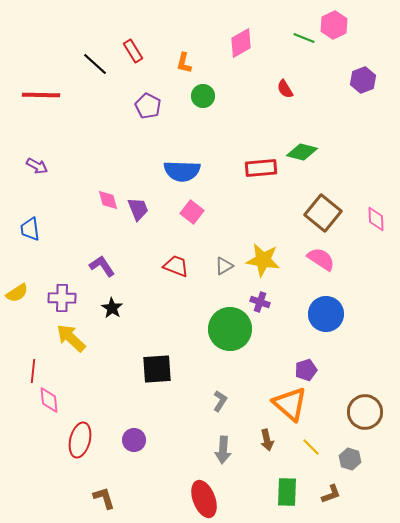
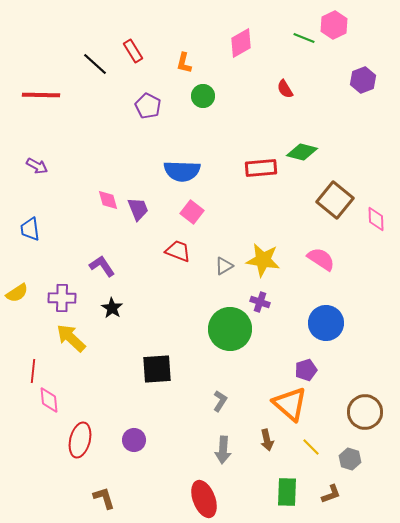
brown square at (323, 213): moved 12 px right, 13 px up
red trapezoid at (176, 266): moved 2 px right, 15 px up
blue circle at (326, 314): moved 9 px down
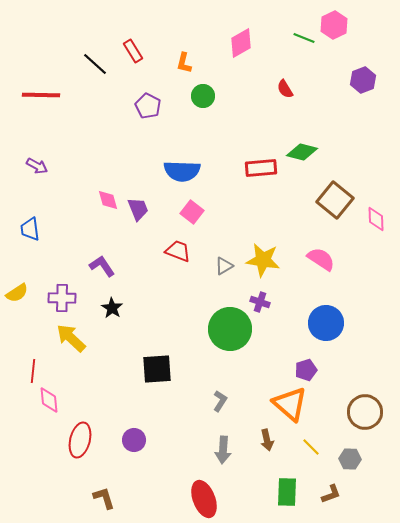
gray hexagon at (350, 459): rotated 15 degrees counterclockwise
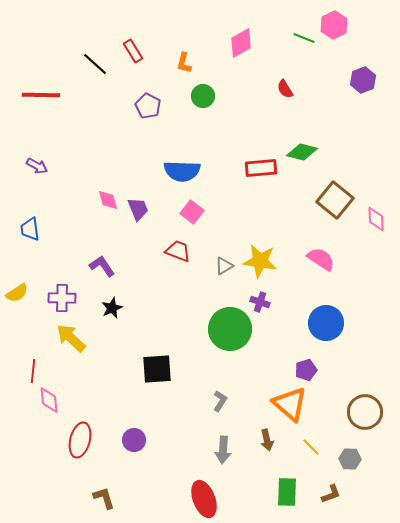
yellow star at (263, 260): moved 3 px left, 1 px down
black star at (112, 308): rotated 15 degrees clockwise
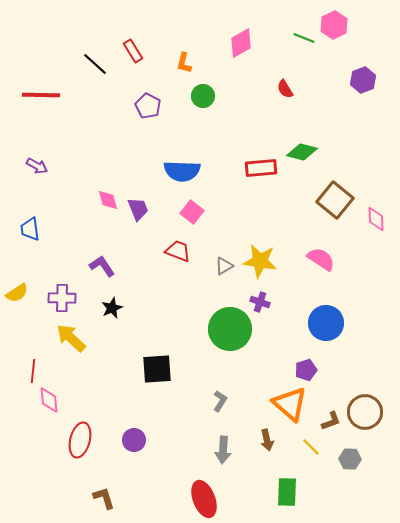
brown L-shape at (331, 494): moved 73 px up
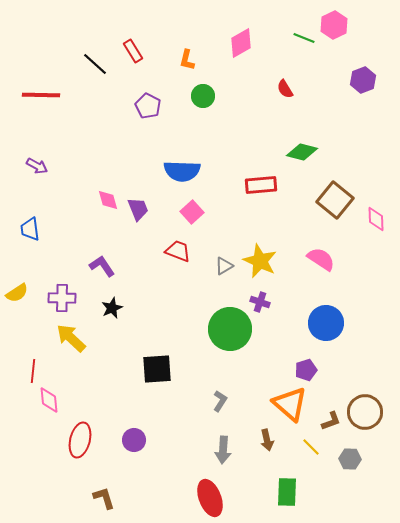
orange L-shape at (184, 63): moved 3 px right, 3 px up
red rectangle at (261, 168): moved 17 px down
pink square at (192, 212): rotated 10 degrees clockwise
yellow star at (260, 261): rotated 16 degrees clockwise
red ellipse at (204, 499): moved 6 px right, 1 px up
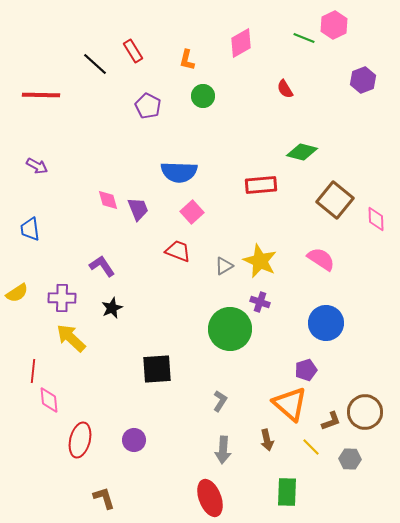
blue semicircle at (182, 171): moved 3 px left, 1 px down
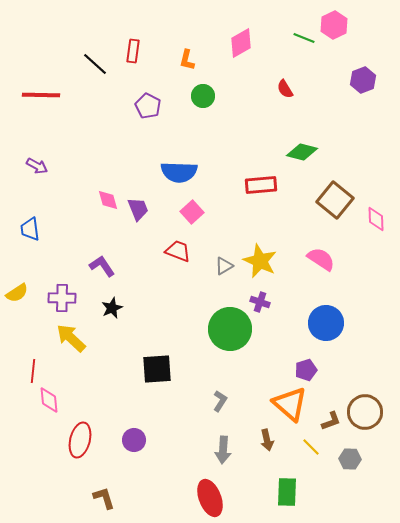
red rectangle at (133, 51): rotated 40 degrees clockwise
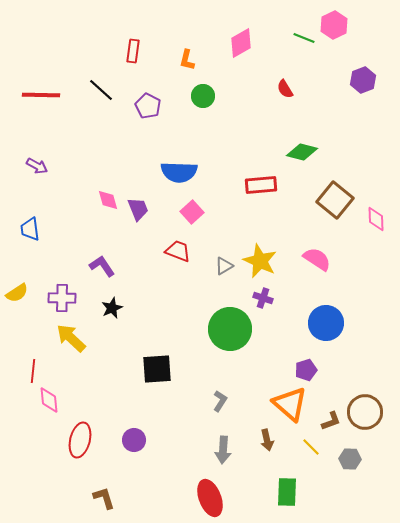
black line at (95, 64): moved 6 px right, 26 px down
pink semicircle at (321, 259): moved 4 px left
purple cross at (260, 302): moved 3 px right, 4 px up
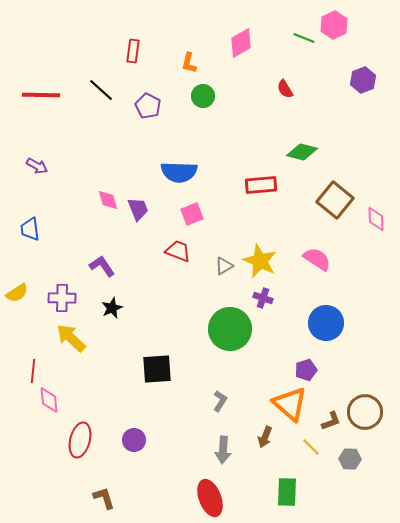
orange L-shape at (187, 60): moved 2 px right, 3 px down
pink square at (192, 212): moved 2 px down; rotated 20 degrees clockwise
brown arrow at (267, 440): moved 2 px left, 3 px up; rotated 35 degrees clockwise
